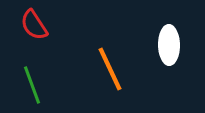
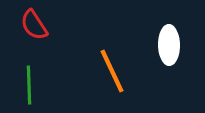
orange line: moved 2 px right, 2 px down
green line: moved 3 px left; rotated 18 degrees clockwise
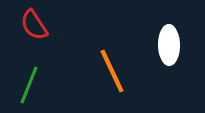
green line: rotated 24 degrees clockwise
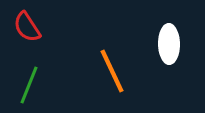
red semicircle: moved 7 px left, 2 px down
white ellipse: moved 1 px up
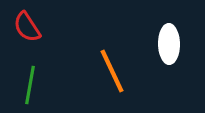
green line: moved 1 px right; rotated 12 degrees counterclockwise
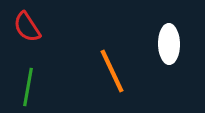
green line: moved 2 px left, 2 px down
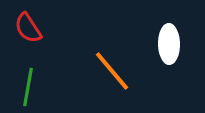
red semicircle: moved 1 px right, 1 px down
orange line: rotated 15 degrees counterclockwise
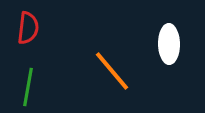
red semicircle: rotated 140 degrees counterclockwise
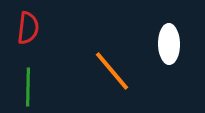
green line: rotated 9 degrees counterclockwise
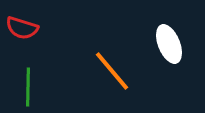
red semicircle: moved 6 px left; rotated 100 degrees clockwise
white ellipse: rotated 21 degrees counterclockwise
